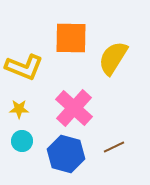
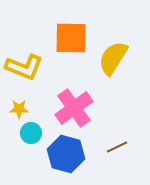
pink cross: rotated 12 degrees clockwise
cyan circle: moved 9 px right, 8 px up
brown line: moved 3 px right
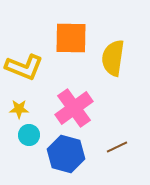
yellow semicircle: rotated 24 degrees counterclockwise
cyan circle: moved 2 px left, 2 px down
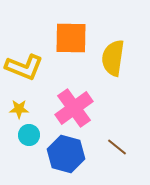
brown line: rotated 65 degrees clockwise
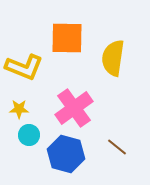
orange square: moved 4 px left
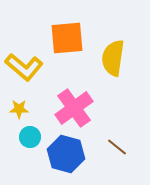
orange square: rotated 6 degrees counterclockwise
yellow L-shape: rotated 18 degrees clockwise
cyan circle: moved 1 px right, 2 px down
